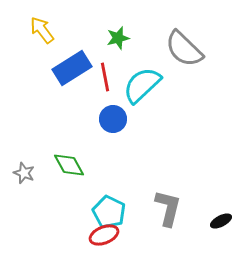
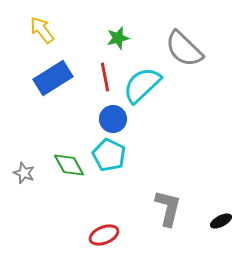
blue rectangle: moved 19 px left, 10 px down
cyan pentagon: moved 57 px up
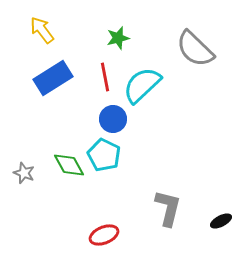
gray semicircle: moved 11 px right
cyan pentagon: moved 5 px left
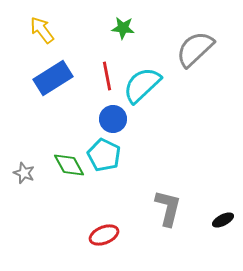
green star: moved 5 px right, 10 px up; rotated 20 degrees clockwise
gray semicircle: rotated 93 degrees clockwise
red line: moved 2 px right, 1 px up
black ellipse: moved 2 px right, 1 px up
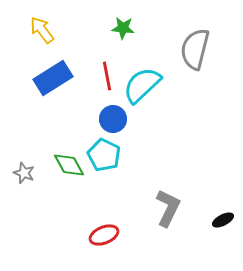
gray semicircle: rotated 33 degrees counterclockwise
gray L-shape: rotated 12 degrees clockwise
